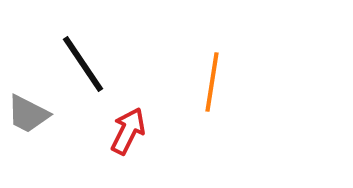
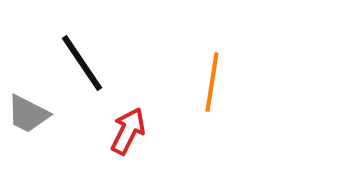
black line: moved 1 px left, 1 px up
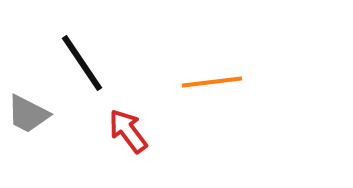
orange line: rotated 74 degrees clockwise
red arrow: rotated 63 degrees counterclockwise
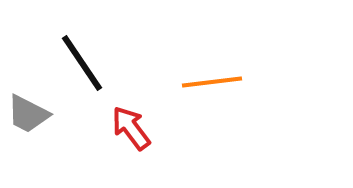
red arrow: moved 3 px right, 3 px up
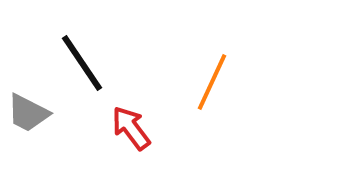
orange line: rotated 58 degrees counterclockwise
gray trapezoid: moved 1 px up
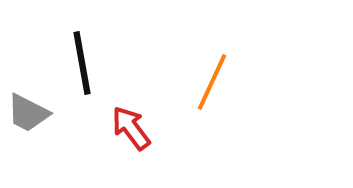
black line: rotated 24 degrees clockwise
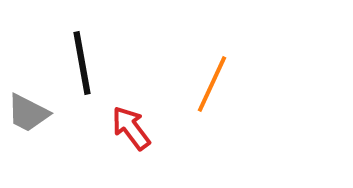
orange line: moved 2 px down
